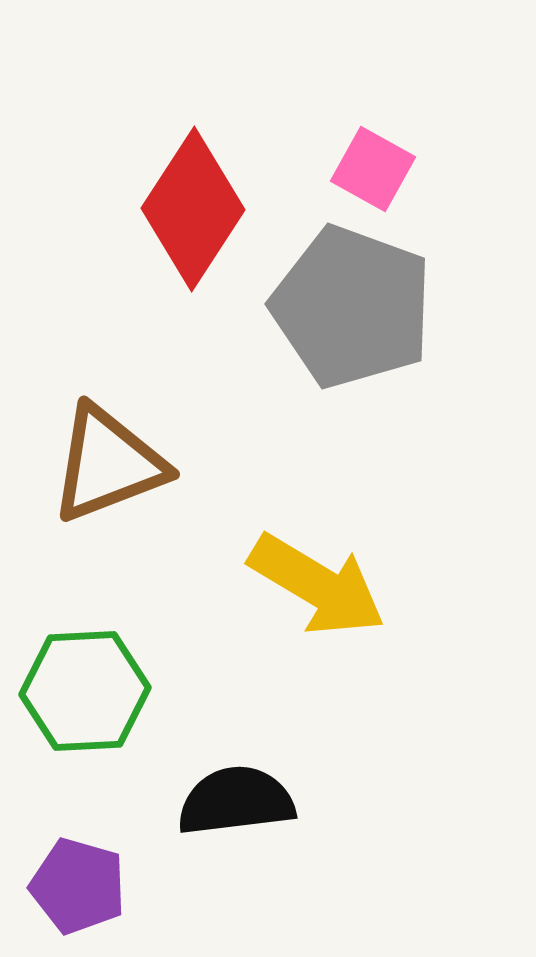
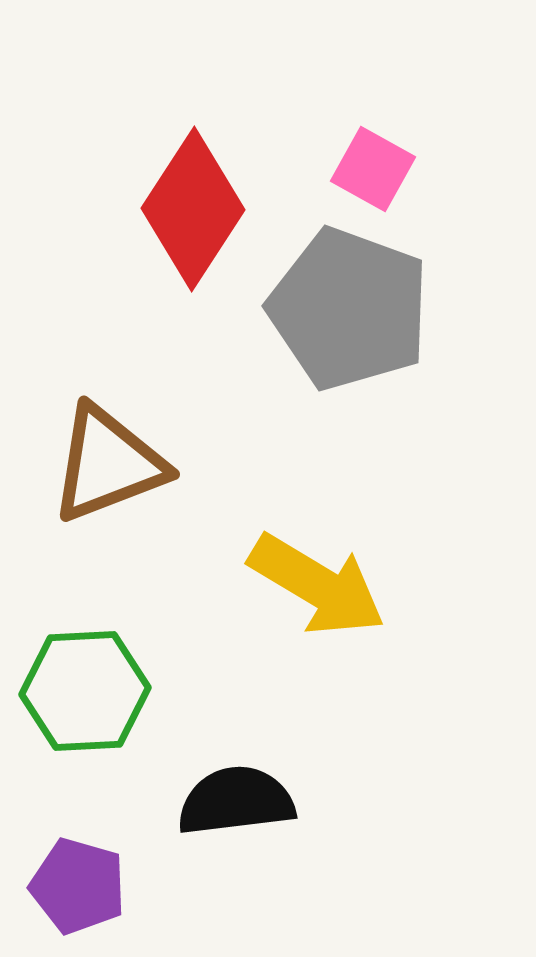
gray pentagon: moved 3 px left, 2 px down
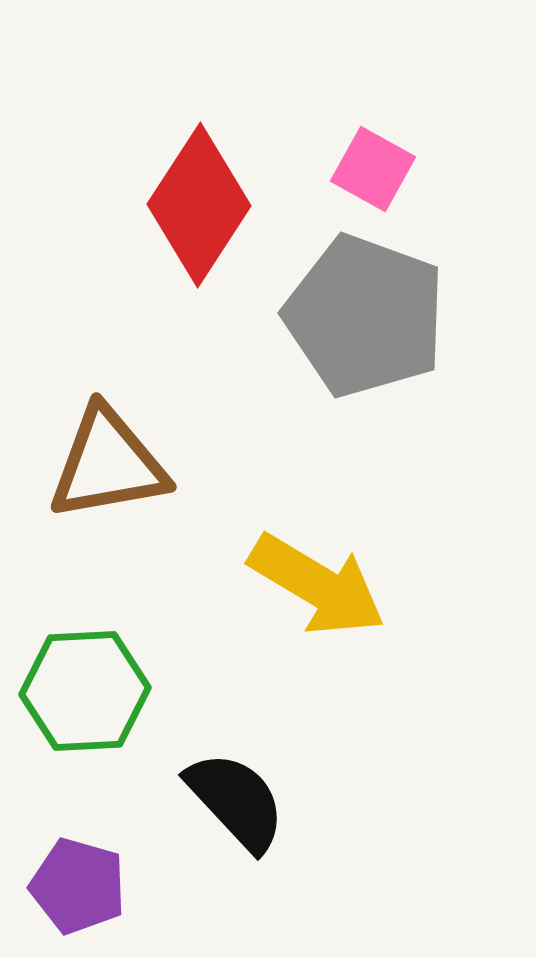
red diamond: moved 6 px right, 4 px up
gray pentagon: moved 16 px right, 7 px down
brown triangle: rotated 11 degrees clockwise
black semicircle: rotated 54 degrees clockwise
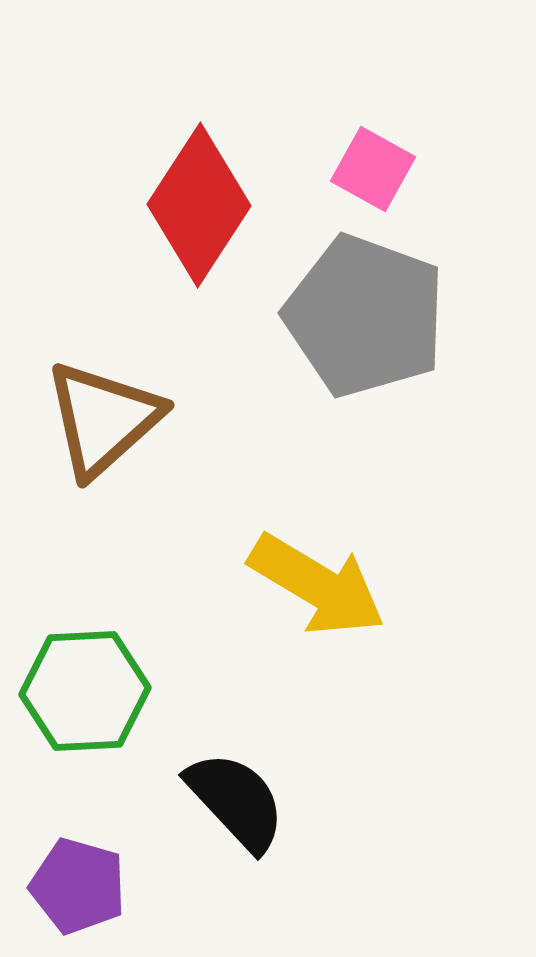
brown triangle: moved 5 px left, 45 px up; rotated 32 degrees counterclockwise
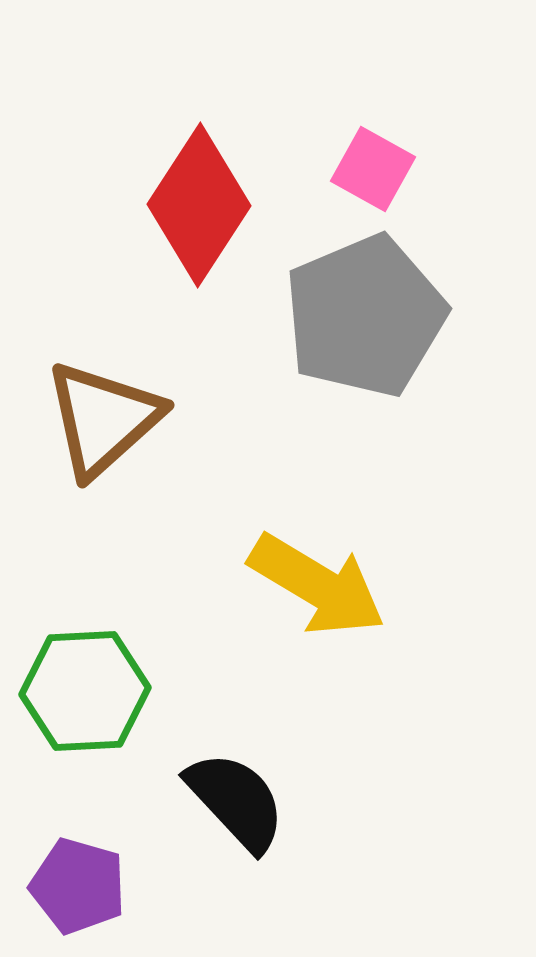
gray pentagon: rotated 29 degrees clockwise
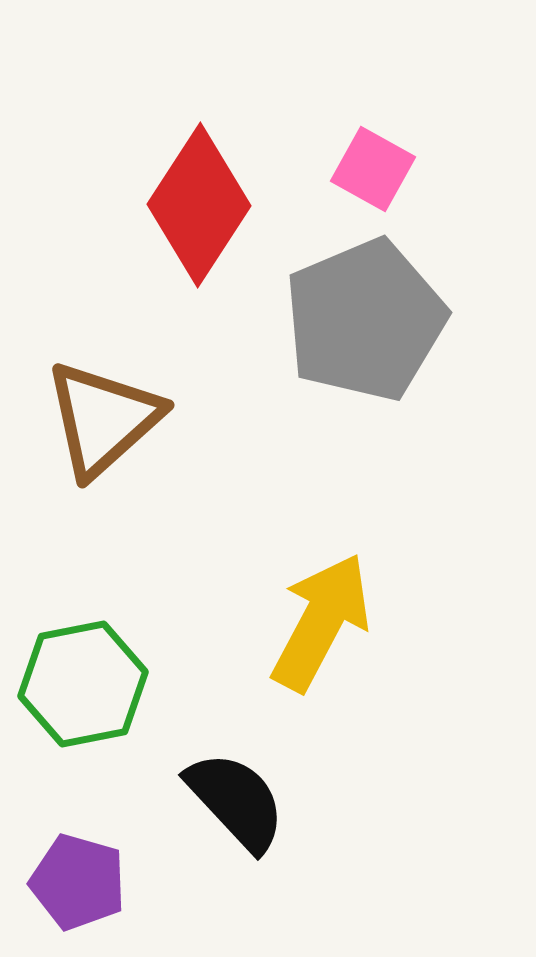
gray pentagon: moved 4 px down
yellow arrow: moved 4 px right, 37 px down; rotated 93 degrees counterclockwise
green hexagon: moved 2 px left, 7 px up; rotated 8 degrees counterclockwise
purple pentagon: moved 4 px up
